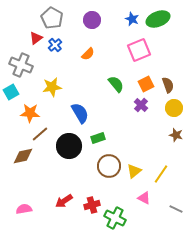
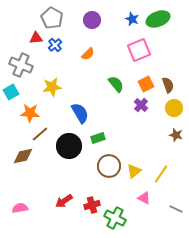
red triangle: rotated 32 degrees clockwise
pink semicircle: moved 4 px left, 1 px up
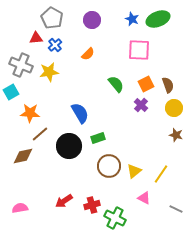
pink square: rotated 25 degrees clockwise
yellow star: moved 3 px left, 15 px up
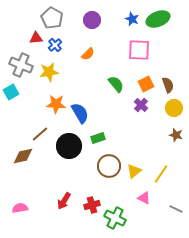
orange star: moved 26 px right, 9 px up
red arrow: rotated 24 degrees counterclockwise
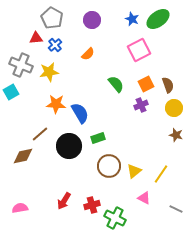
green ellipse: rotated 15 degrees counterclockwise
pink square: rotated 30 degrees counterclockwise
purple cross: rotated 24 degrees clockwise
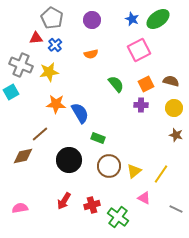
orange semicircle: moved 3 px right; rotated 32 degrees clockwise
brown semicircle: moved 3 px right, 4 px up; rotated 56 degrees counterclockwise
purple cross: rotated 24 degrees clockwise
green rectangle: rotated 40 degrees clockwise
black circle: moved 14 px down
green cross: moved 3 px right, 1 px up; rotated 10 degrees clockwise
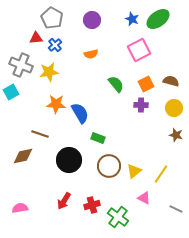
brown line: rotated 60 degrees clockwise
